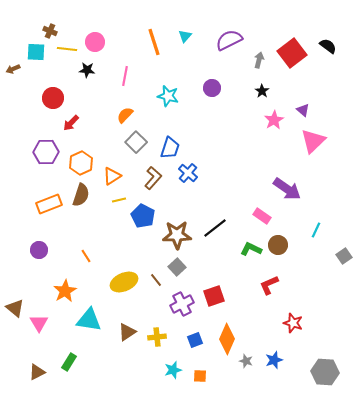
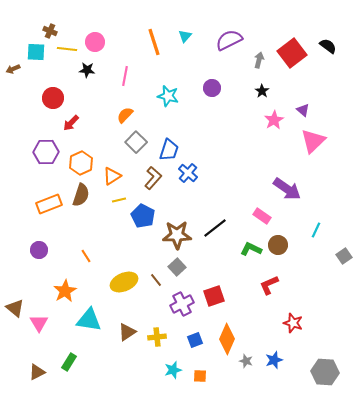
blue trapezoid at (170, 148): moved 1 px left, 2 px down
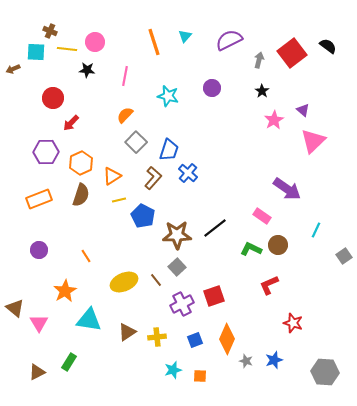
orange rectangle at (49, 204): moved 10 px left, 5 px up
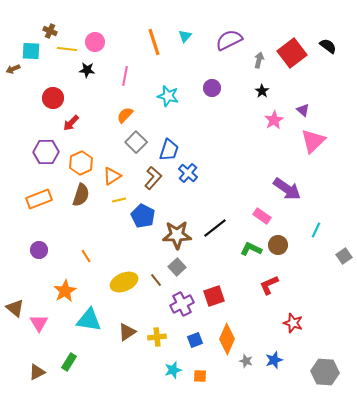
cyan square at (36, 52): moved 5 px left, 1 px up
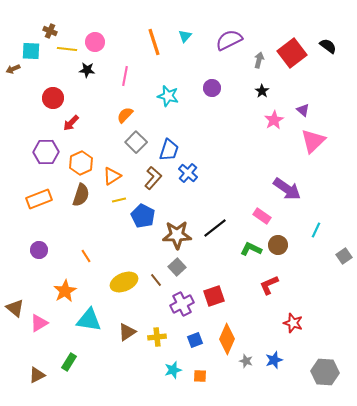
pink triangle at (39, 323): rotated 30 degrees clockwise
brown triangle at (37, 372): moved 3 px down
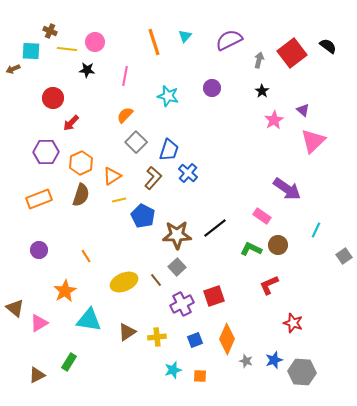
gray hexagon at (325, 372): moved 23 px left
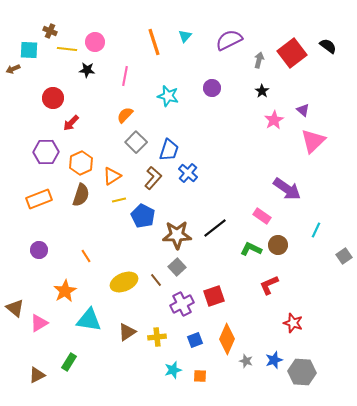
cyan square at (31, 51): moved 2 px left, 1 px up
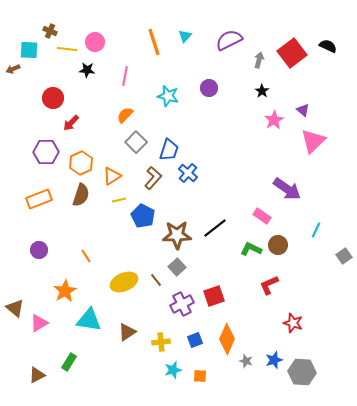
black semicircle at (328, 46): rotated 12 degrees counterclockwise
purple circle at (212, 88): moved 3 px left
yellow cross at (157, 337): moved 4 px right, 5 px down
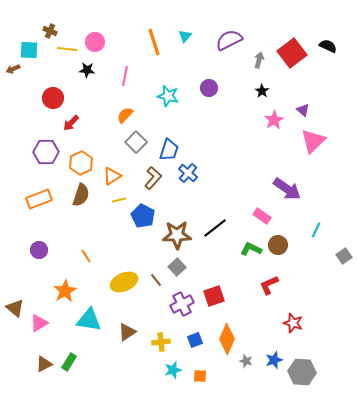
brown triangle at (37, 375): moved 7 px right, 11 px up
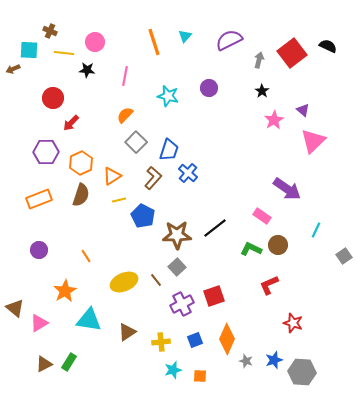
yellow line at (67, 49): moved 3 px left, 4 px down
